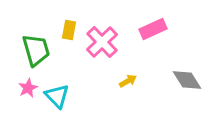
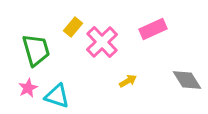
yellow rectangle: moved 4 px right, 3 px up; rotated 30 degrees clockwise
cyan triangle: rotated 28 degrees counterclockwise
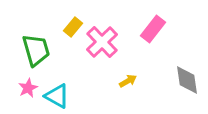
pink rectangle: rotated 28 degrees counterclockwise
gray diamond: rotated 24 degrees clockwise
cyan triangle: rotated 12 degrees clockwise
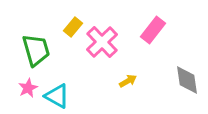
pink rectangle: moved 1 px down
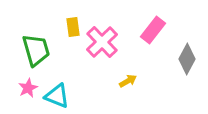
yellow rectangle: rotated 48 degrees counterclockwise
gray diamond: moved 21 px up; rotated 36 degrees clockwise
cyan triangle: rotated 8 degrees counterclockwise
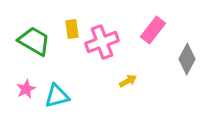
yellow rectangle: moved 1 px left, 2 px down
pink cross: rotated 24 degrees clockwise
green trapezoid: moved 2 px left, 9 px up; rotated 44 degrees counterclockwise
pink star: moved 2 px left, 1 px down
cyan triangle: rotated 36 degrees counterclockwise
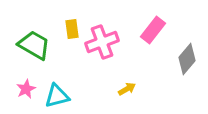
green trapezoid: moved 4 px down
gray diamond: rotated 12 degrees clockwise
yellow arrow: moved 1 px left, 8 px down
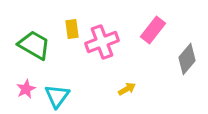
cyan triangle: rotated 40 degrees counterclockwise
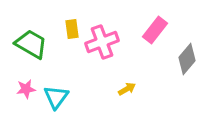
pink rectangle: moved 2 px right
green trapezoid: moved 3 px left, 1 px up
pink star: rotated 18 degrees clockwise
cyan triangle: moved 1 px left, 1 px down
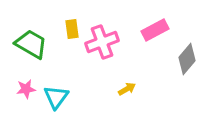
pink rectangle: rotated 24 degrees clockwise
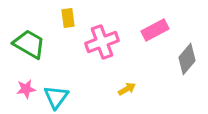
yellow rectangle: moved 4 px left, 11 px up
green trapezoid: moved 2 px left
